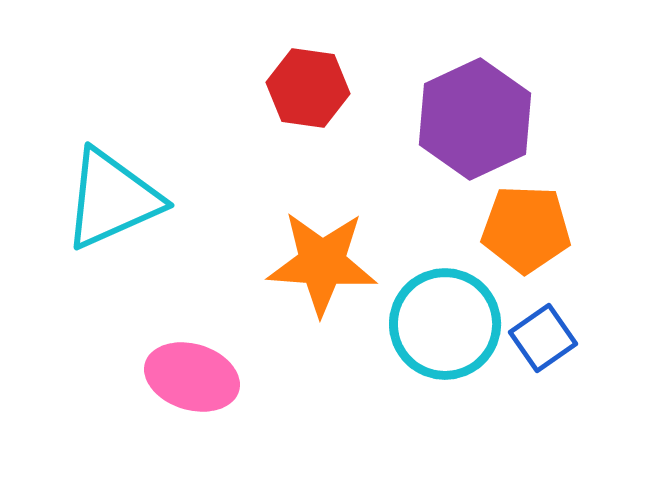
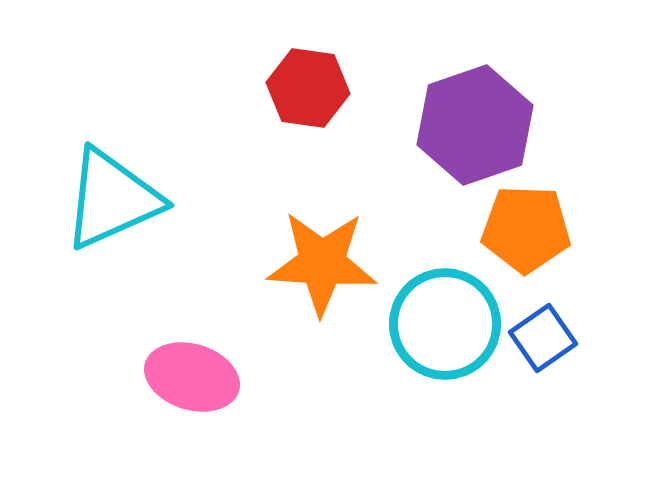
purple hexagon: moved 6 px down; rotated 6 degrees clockwise
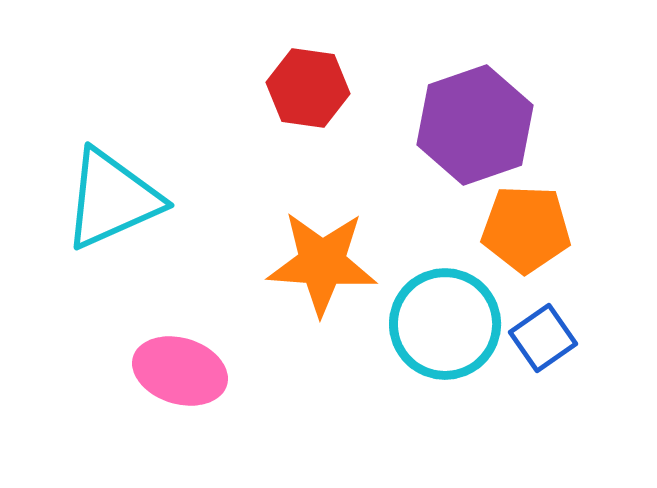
pink ellipse: moved 12 px left, 6 px up
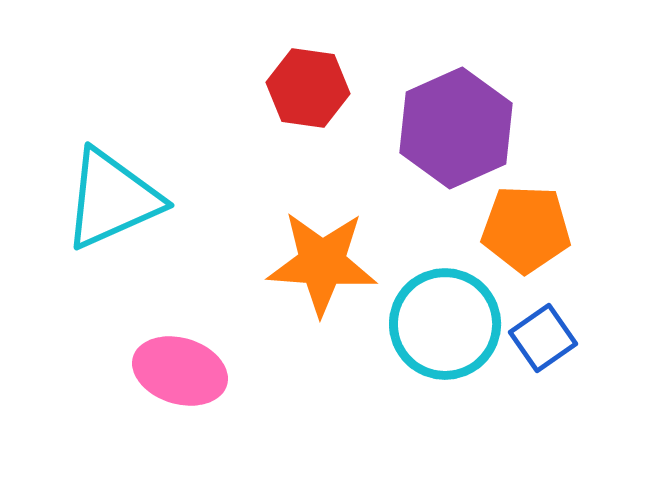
purple hexagon: moved 19 px left, 3 px down; rotated 5 degrees counterclockwise
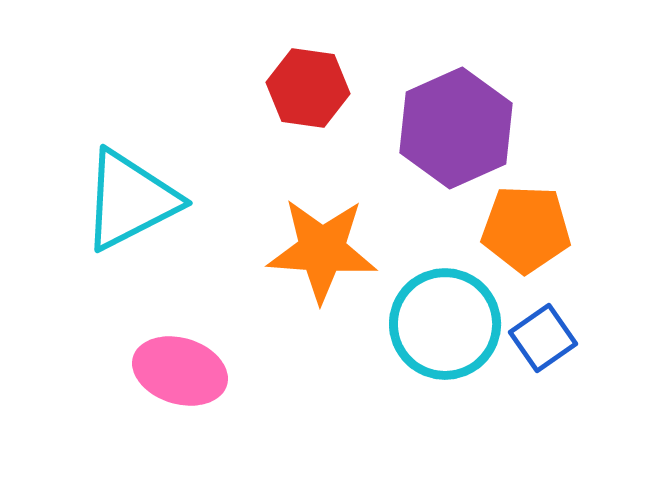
cyan triangle: moved 18 px right, 1 px down; rotated 3 degrees counterclockwise
orange star: moved 13 px up
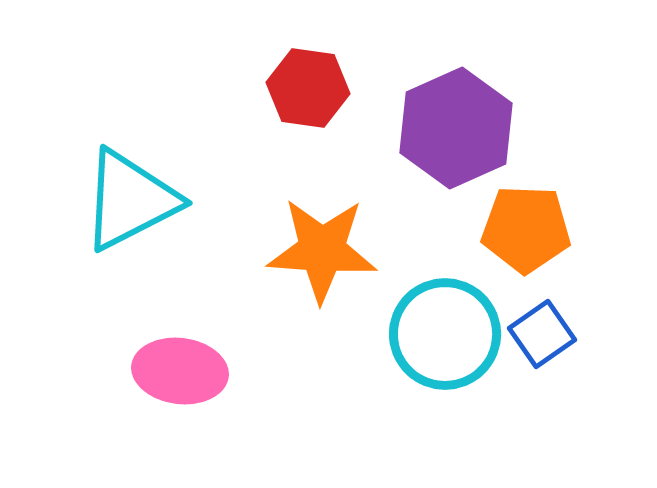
cyan circle: moved 10 px down
blue square: moved 1 px left, 4 px up
pink ellipse: rotated 10 degrees counterclockwise
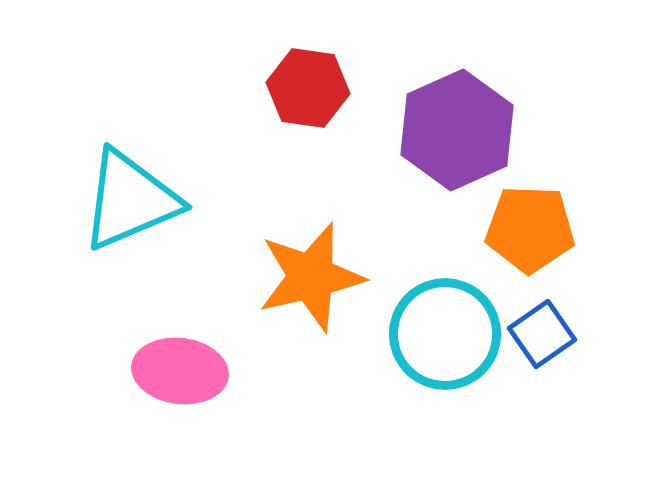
purple hexagon: moved 1 px right, 2 px down
cyan triangle: rotated 4 degrees clockwise
orange pentagon: moved 4 px right
orange star: moved 11 px left, 27 px down; rotated 17 degrees counterclockwise
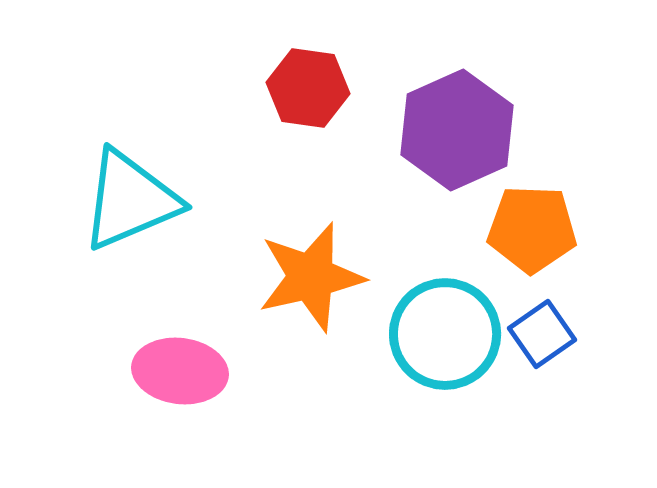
orange pentagon: moved 2 px right
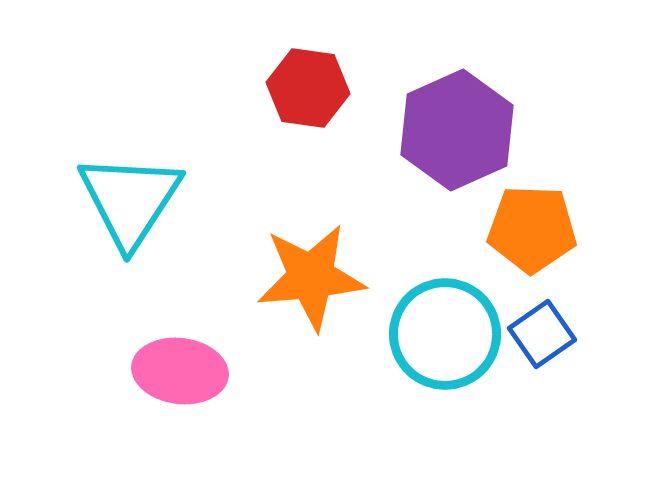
cyan triangle: rotated 34 degrees counterclockwise
orange star: rotated 8 degrees clockwise
